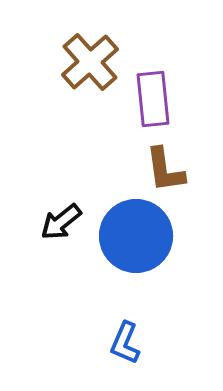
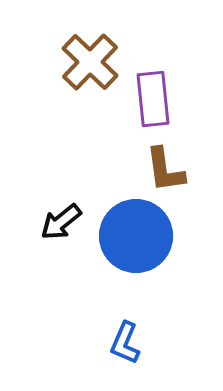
brown cross: rotated 4 degrees counterclockwise
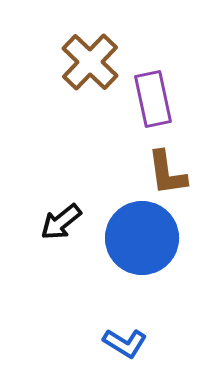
purple rectangle: rotated 6 degrees counterclockwise
brown L-shape: moved 2 px right, 3 px down
blue circle: moved 6 px right, 2 px down
blue L-shape: rotated 81 degrees counterclockwise
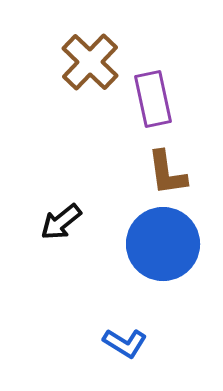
blue circle: moved 21 px right, 6 px down
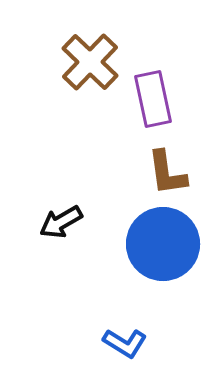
black arrow: rotated 9 degrees clockwise
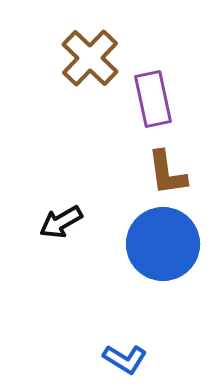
brown cross: moved 4 px up
blue L-shape: moved 16 px down
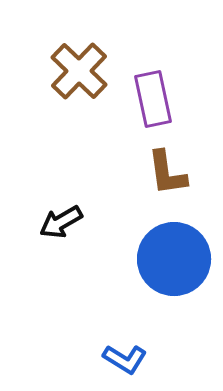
brown cross: moved 11 px left, 13 px down
blue circle: moved 11 px right, 15 px down
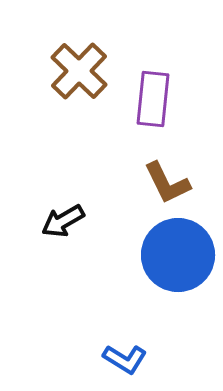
purple rectangle: rotated 18 degrees clockwise
brown L-shape: moved 10 px down; rotated 18 degrees counterclockwise
black arrow: moved 2 px right, 1 px up
blue circle: moved 4 px right, 4 px up
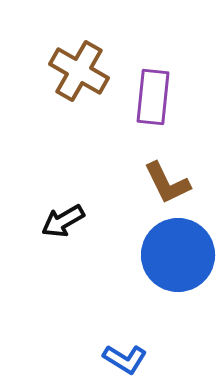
brown cross: rotated 14 degrees counterclockwise
purple rectangle: moved 2 px up
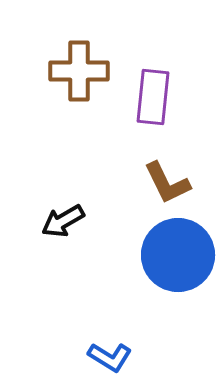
brown cross: rotated 30 degrees counterclockwise
blue L-shape: moved 15 px left, 2 px up
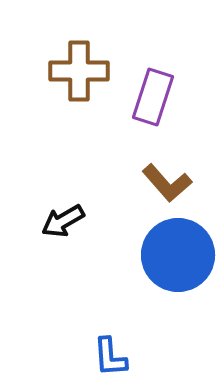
purple rectangle: rotated 12 degrees clockwise
brown L-shape: rotated 15 degrees counterclockwise
blue L-shape: rotated 54 degrees clockwise
